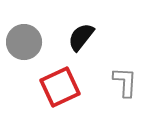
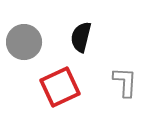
black semicircle: rotated 24 degrees counterclockwise
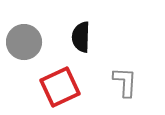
black semicircle: rotated 12 degrees counterclockwise
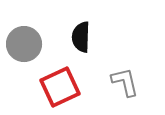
gray circle: moved 2 px down
gray L-shape: rotated 16 degrees counterclockwise
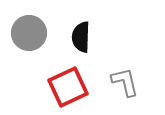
gray circle: moved 5 px right, 11 px up
red square: moved 8 px right
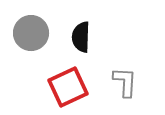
gray circle: moved 2 px right
gray L-shape: rotated 16 degrees clockwise
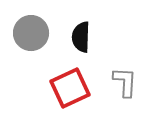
red square: moved 2 px right, 1 px down
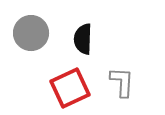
black semicircle: moved 2 px right, 2 px down
gray L-shape: moved 3 px left
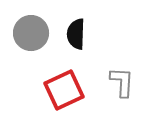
black semicircle: moved 7 px left, 5 px up
red square: moved 6 px left, 2 px down
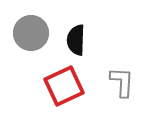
black semicircle: moved 6 px down
red square: moved 4 px up
